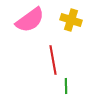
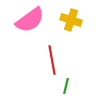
red line: moved 1 px left
green line: rotated 14 degrees clockwise
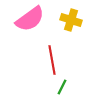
pink semicircle: moved 1 px up
green line: moved 4 px left, 1 px down; rotated 14 degrees clockwise
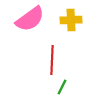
yellow cross: rotated 20 degrees counterclockwise
red line: rotated 12 degrees clockwise
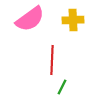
yellow cross: moved 2 px right
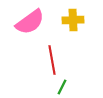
pink semicircle: moved 3 px down
red line: rotated 12 degrees counterclockwise
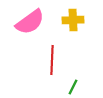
red line: rotated 12 degrees clockwise
green line: moved 11 px right
